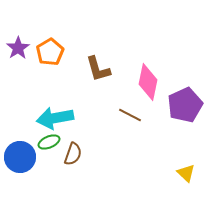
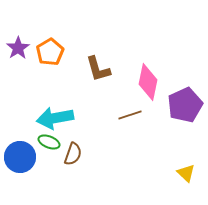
brown line: rotated 45 degrees counterclockwise
green ellipse: rotated 45 degrees clockwise
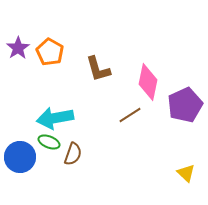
orange pentagon: rotated 12 degrees counterclockwise
brown line: rotated 15 degrees counterclockwise
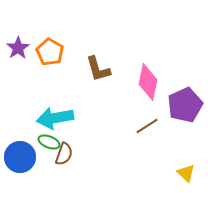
brown line: moved 17 px right, 11 px down
brown semicircle: moved 9 px left
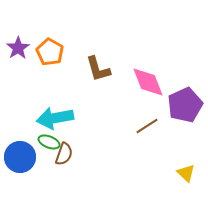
pink diamond: rotated 33 degrees counterclockwise
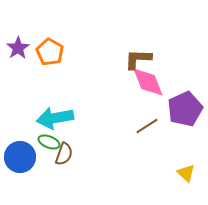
brown L-shape: moved 40 px right, 10 px up; rotated 108 degrees clockwise
purple pentagon: moved 4 px down
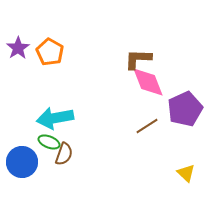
blue circle: moved 2 px right, 5 px down
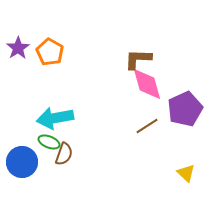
pink diamond: moved 1 px left, 2 px down; rotated 6 degrees clockwise
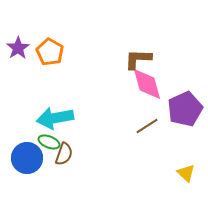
blue circle: moved 5 px right, 4 px up
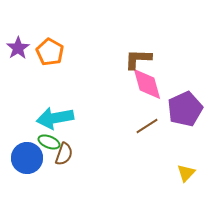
yellow triangle: rotated 30 degrees clockwise
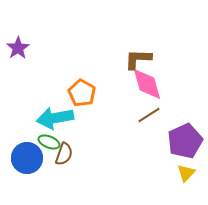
orange pentagon: moved 32 px right, 41 px down
purple pentagon: moved 32 px down
brown line: moved 2 px right, 11 px up
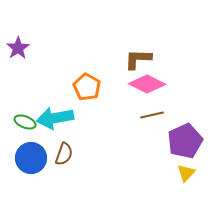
pink diamond: rotated 48 degrees counterclockwise
orange pentagon: moved 5 px right, 6 px up
brown line: moved 3 px right; rotated 20 degrees clockwise
green ellipse: moved 24 px left, 20 px up
blue circle: moved 4 px right
